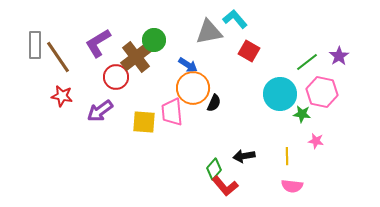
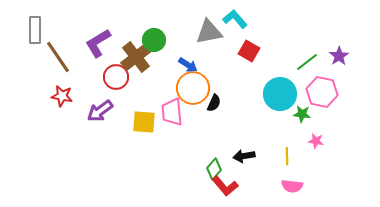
gray rectangle: moved 15 px up
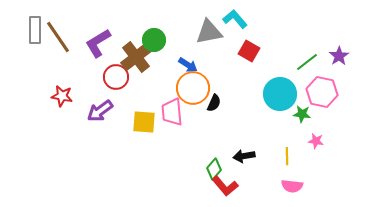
brown line: moved 20 px up
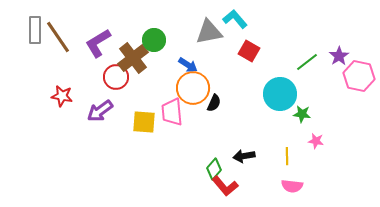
brown cross: moved 3 px left, 1 px down
pink hexagon: moved 37 px right, 16 px up
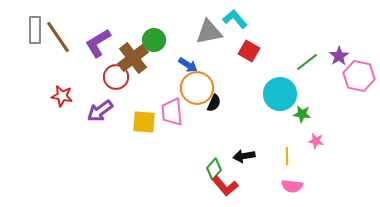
orange circle: moved 4 px right
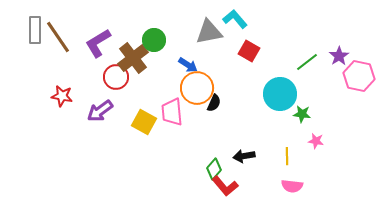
yellow square: rotated 25 degrees clockwise
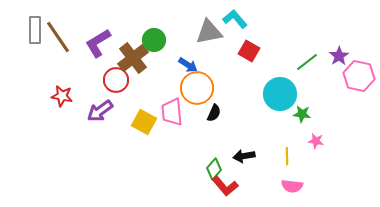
red circle: moved 3 px down
black semicircle: moved 10 px down
